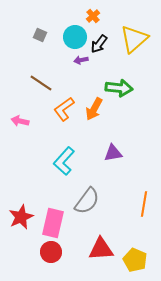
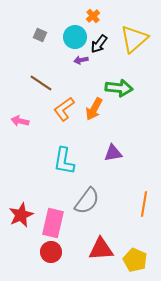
cyan L-shape: rotated 32 degrees counterclockwise
red star: moved 2 px up
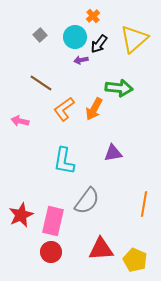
gray square: rotated 24 degrees clockwise
pink rectangle: moved 2 px up
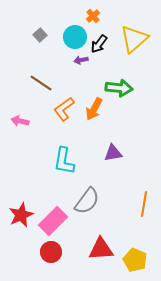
pink rectangle: rotated 32 degrees clockwise
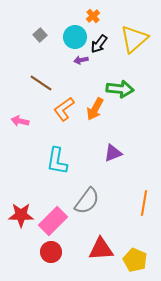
green arrow: moved 1 px right, 1 px down
orange arrow: moved 1 px right
purple triangle: rotated 12 degrees counterclockwise
cyan L-shape: moved 7 px left
orange line: moved 1 px up
red star: rotated 25 degrees clockwise
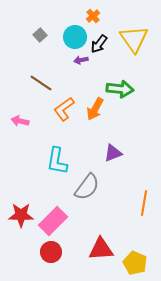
yellow triangle: rotated 24 degrees counterclockwise
gray semicircle: moved 14 px up
yellow pentagon: moved 3 px down
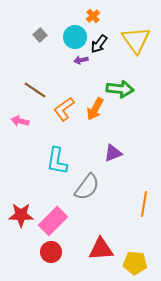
yellow triangle: moved 2 px right, 1 px down
brown line: moved 6 px left, 7 px down
orange line: moved 1 px down
yellow pentagon: rotated 20 degrees counterclockwise
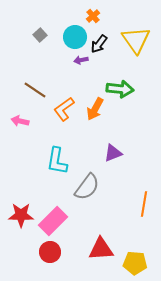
red circle: moved 1 px left
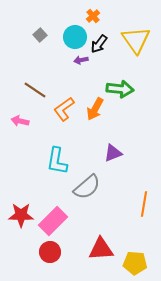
gray semicircle: rotated 12 degrees clockwise
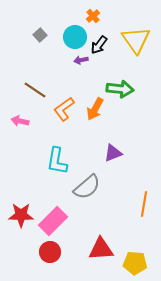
black arrow: moved 1 px down
